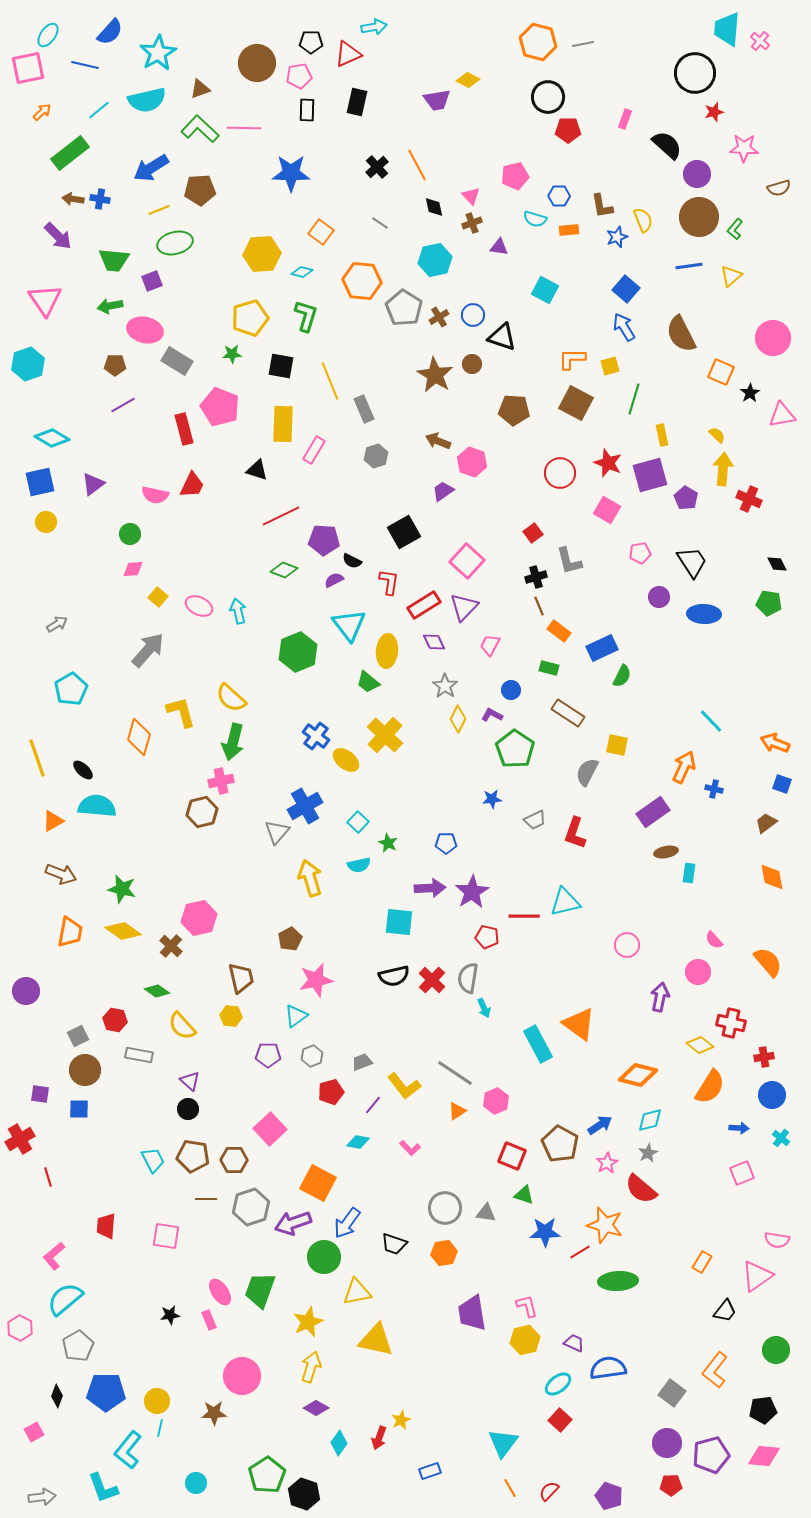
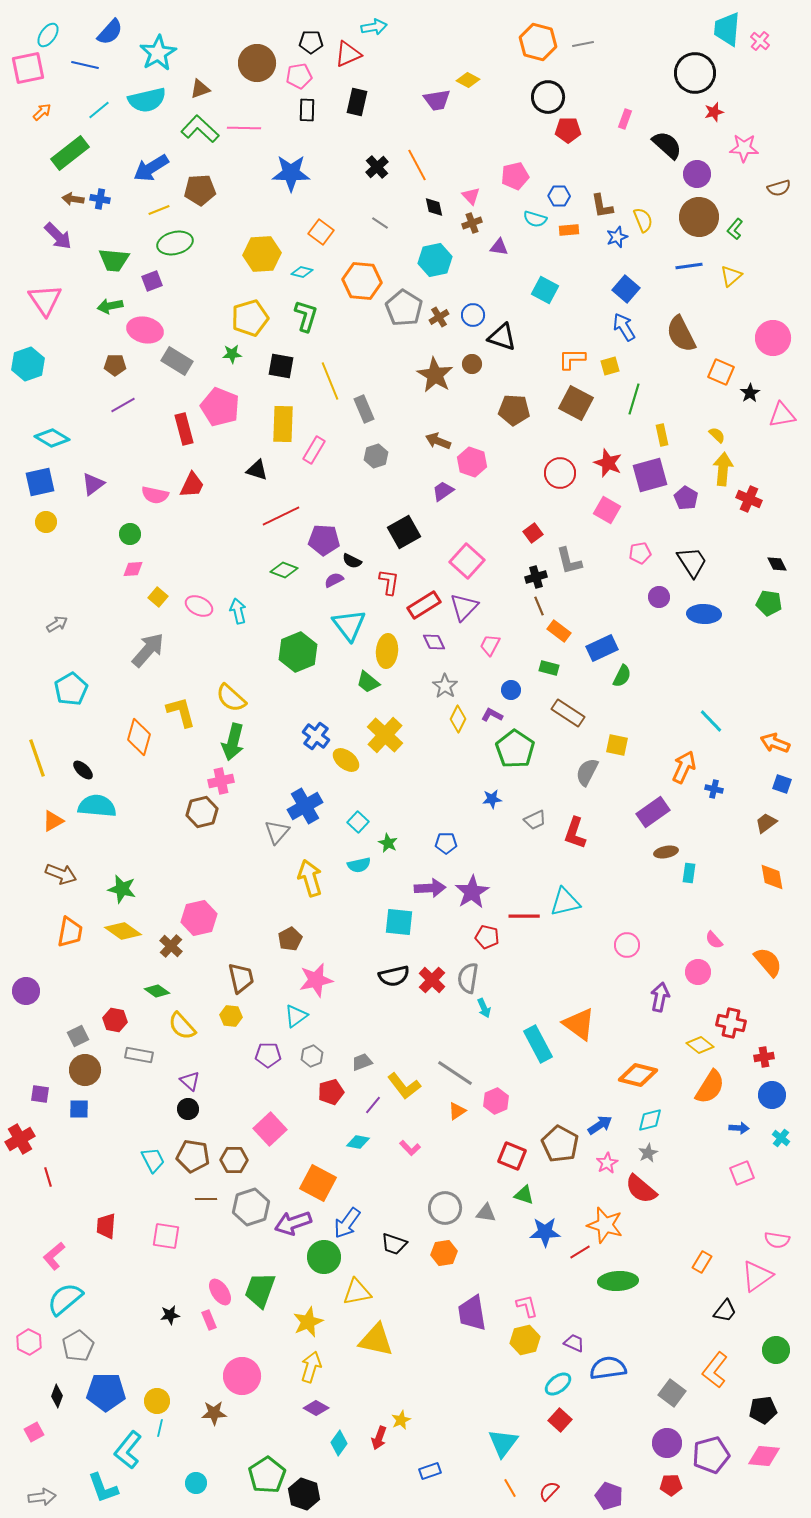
pink hexagon at (20, 1328): moved 9 px right, 14 px down
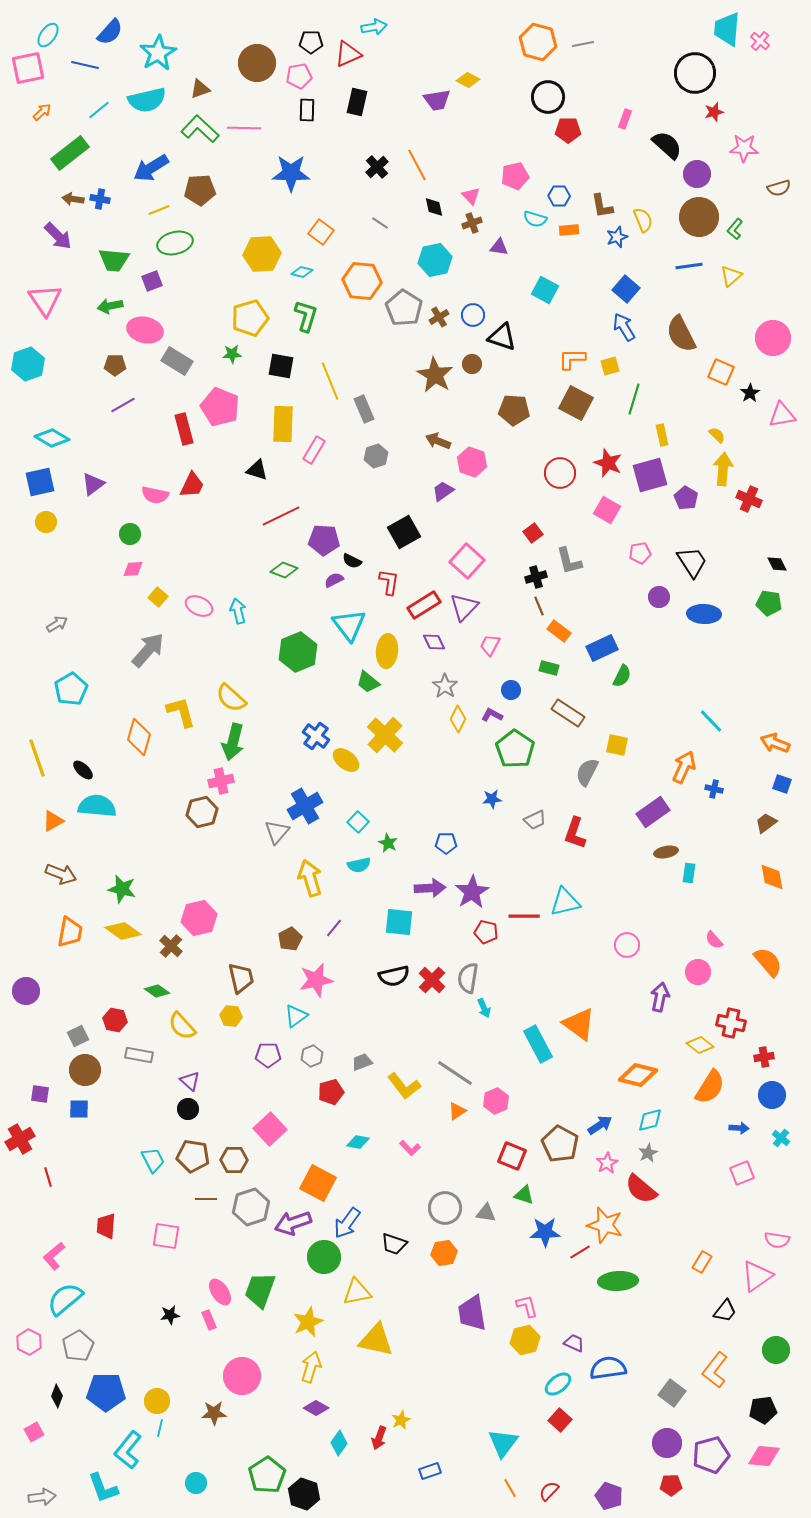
red pentagon at (487, 937): moved 1 px left, 5 px up
purple line at (373, 1105): moved 39 px left, 177 px up
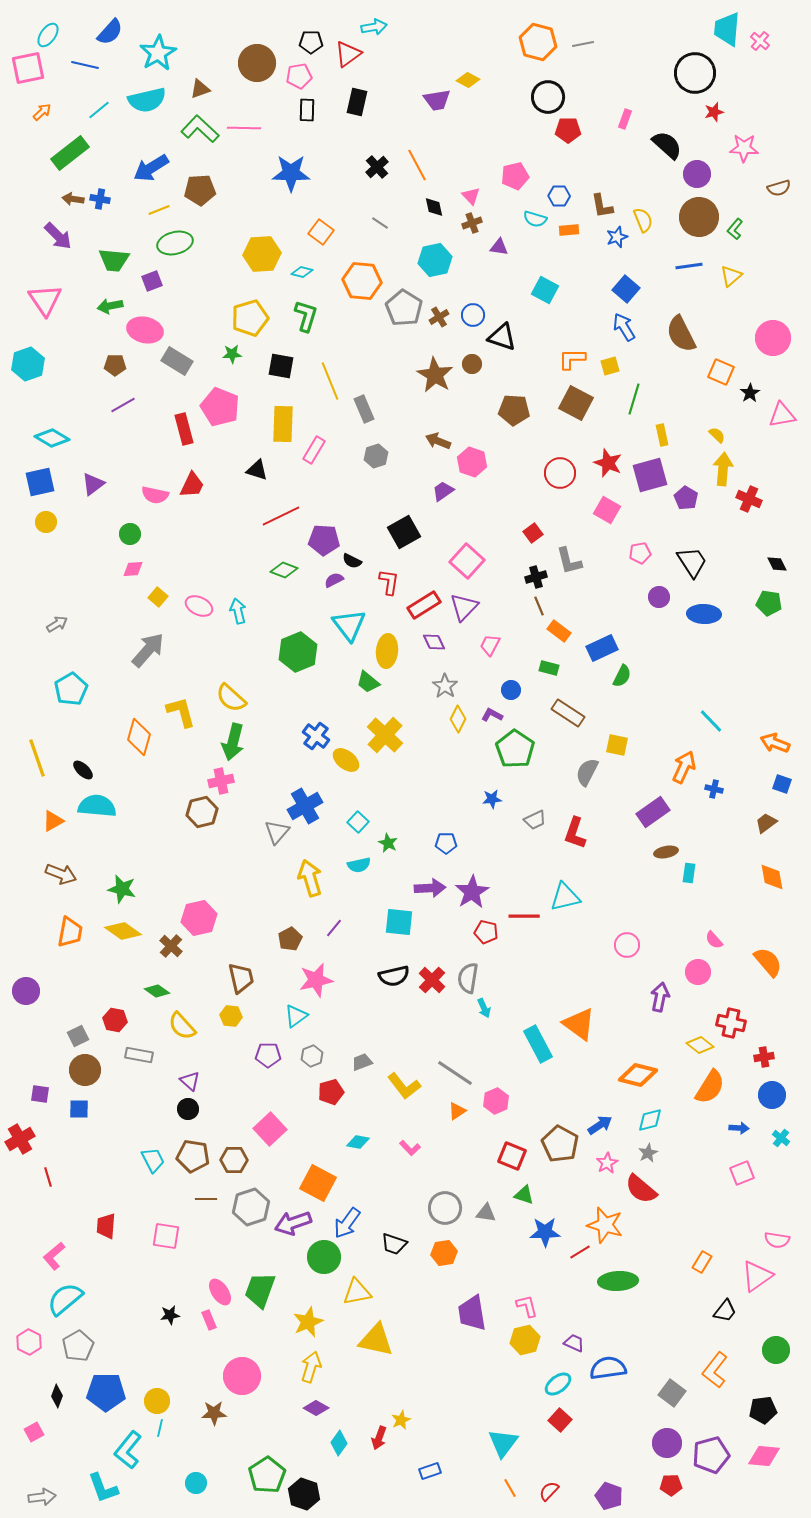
red triangle at (348, 54): rotated 12 degrees counterclockwise
cyan triangle at (565, 902): moved 5 px up
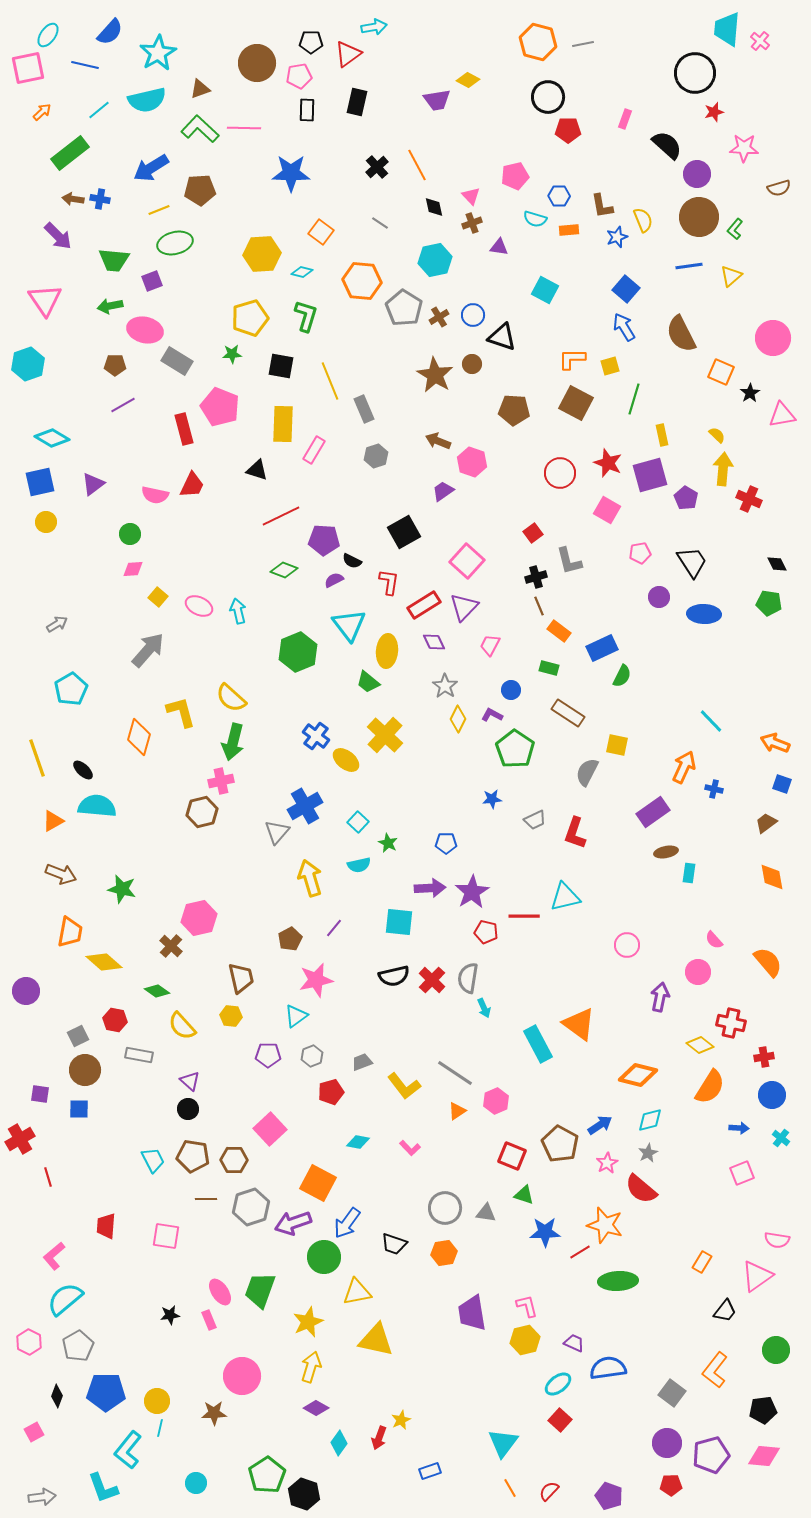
yellow diamond at (123, 931): moved 19 px left, 31 px down; rotated 6 degrees clockwise
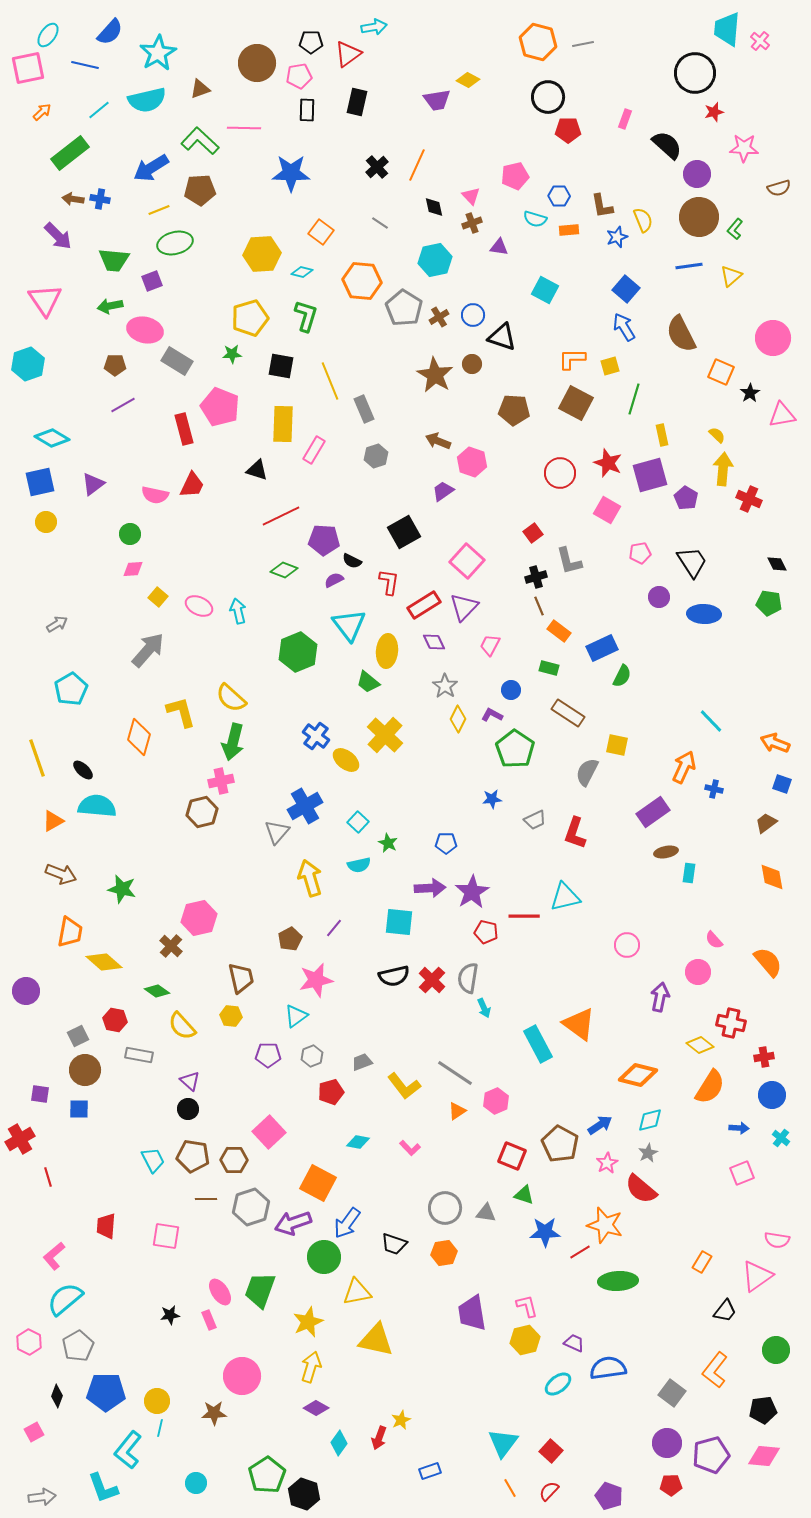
green L-shape at (200, 129): moved 12 px down
orange line at (417, 165): rotated 52 degrees clockwise
pink square at (270, 1129): moved 1 px left, 3 px down
red square at (560, 1420): moved 9 px left, 31 px down
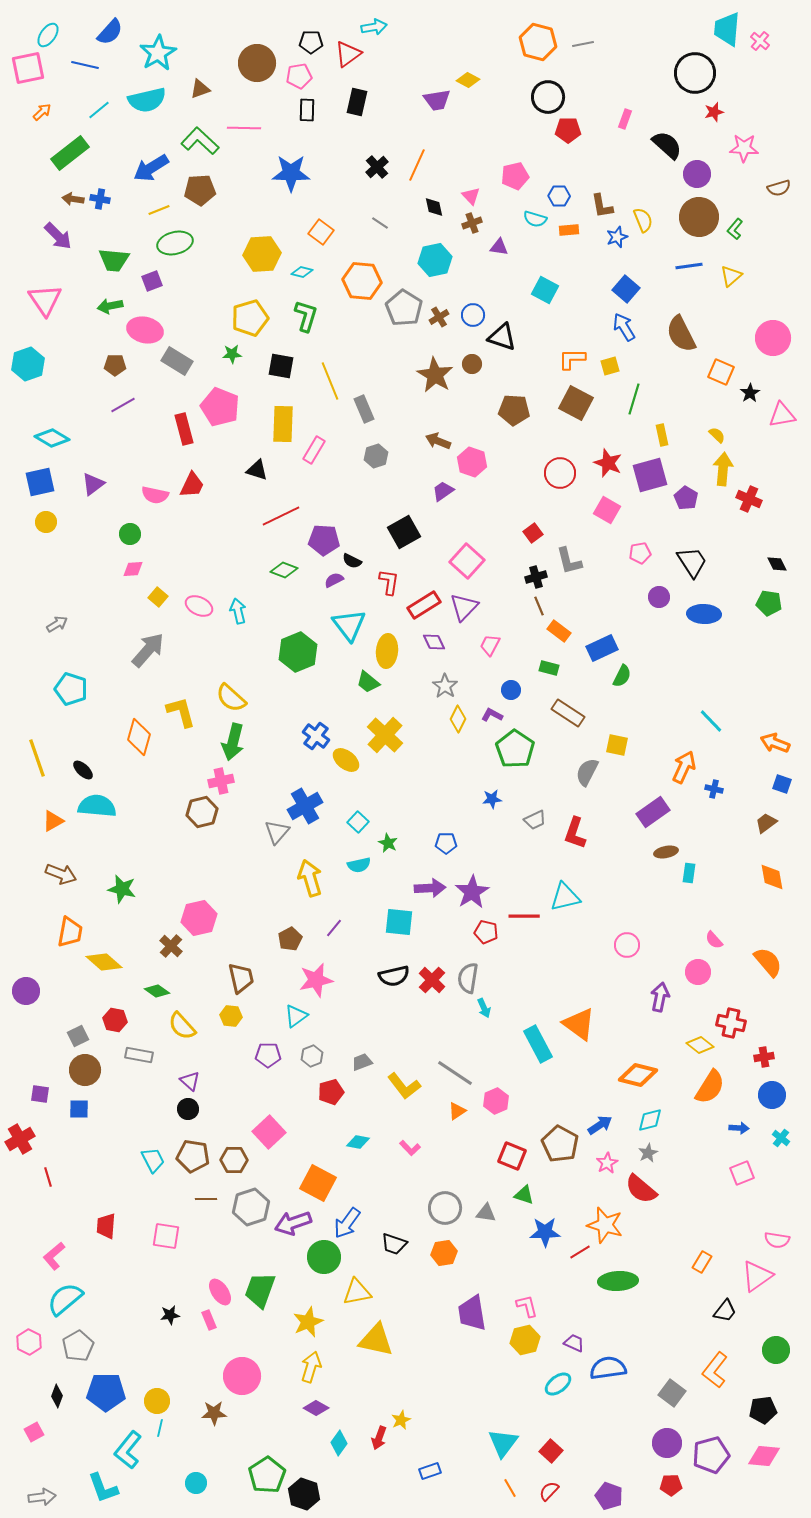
cyan pentagon at (71, 689): rotated 24 degrees counterclockwise
